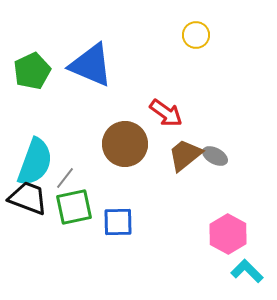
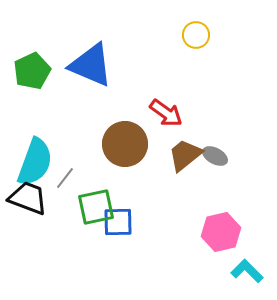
green square: moved 22 px right
pink hexagon: moved 7 px left, 2 px up; rotated 18 degrees clockwise
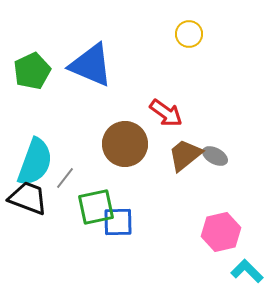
yellow circle: moved 7 px left, 1 px up
